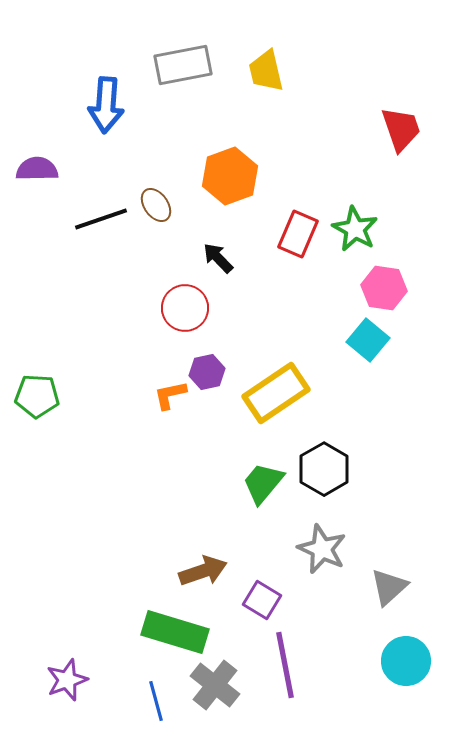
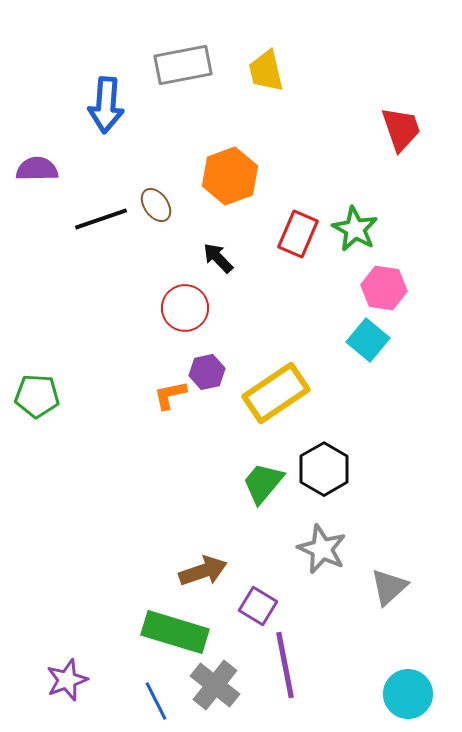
purple square: moved 4 px left, 6 px down
cyan circle: moved 2 px right, 33 px down
blue line: rotated 12 degrees counterclockwise
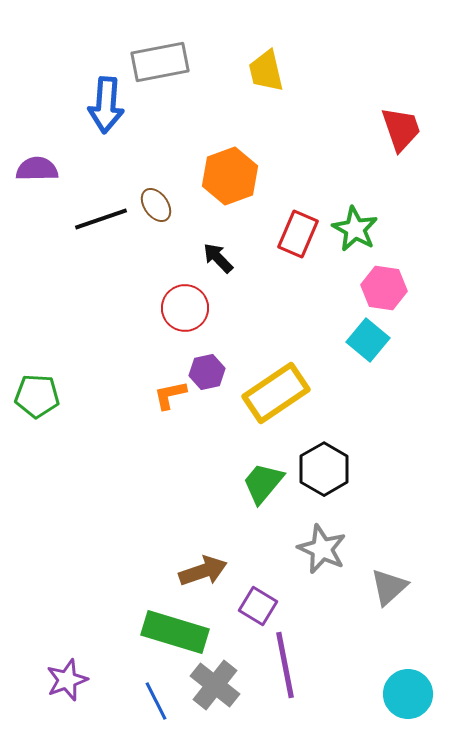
gray rectangle: moved 23 px left, 3 px up
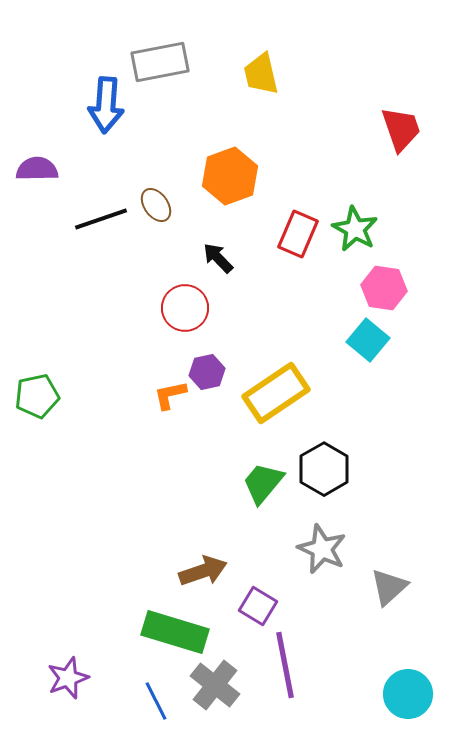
yellow trapezoid: moved 5 px left, 3 px down
green pentagon: rotated 15 degrees counterclockwise
purple star: moved 1 px right, 2 px up
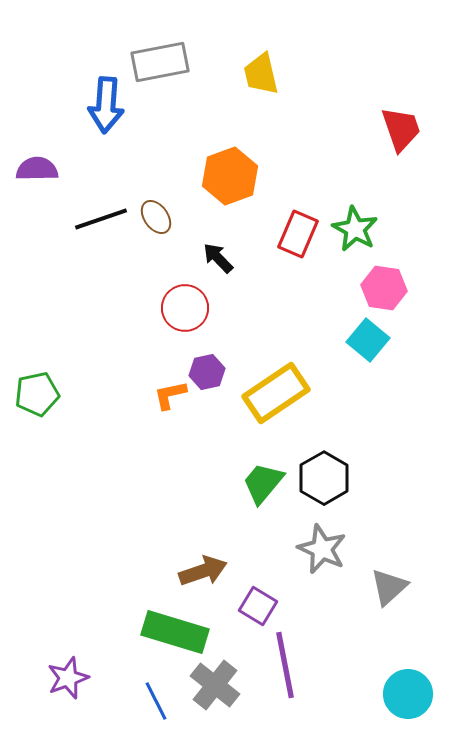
brown ellipse: moved 12 px down
green pentagon: moved 2 px up
black hexagon: moved 9 px down
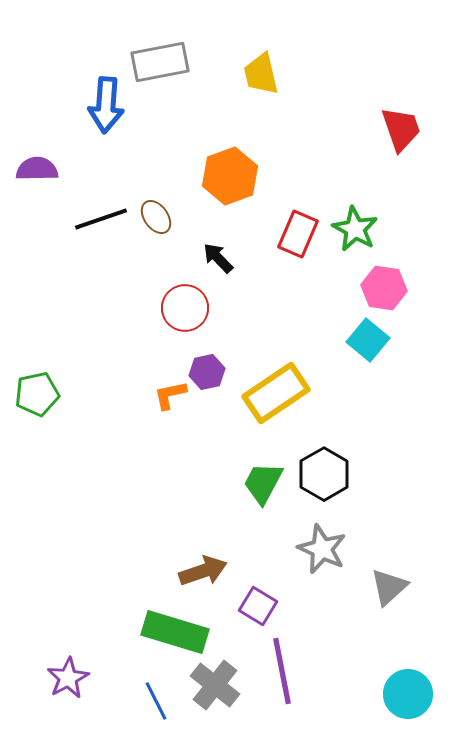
black hexagon: moved 4 px up
green trapezoid: rotated 12 degrees counterclockwise
purple line: moved 3 px left, 6 px down
purple star: rotated 9 degrees counterclockwise
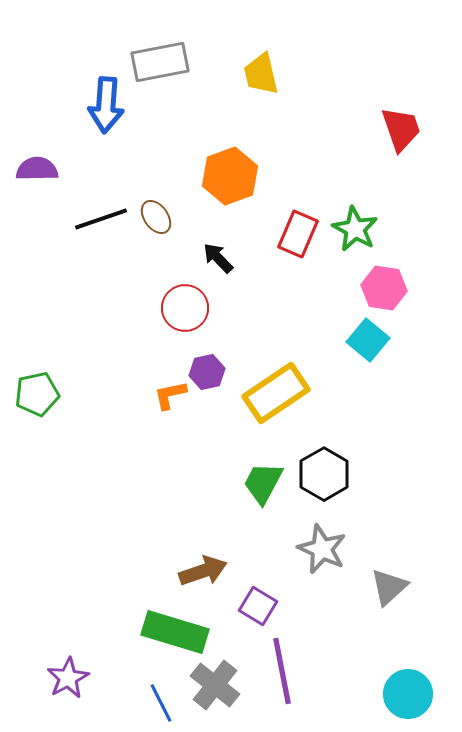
blue line: moved 5 px right, 2 px down
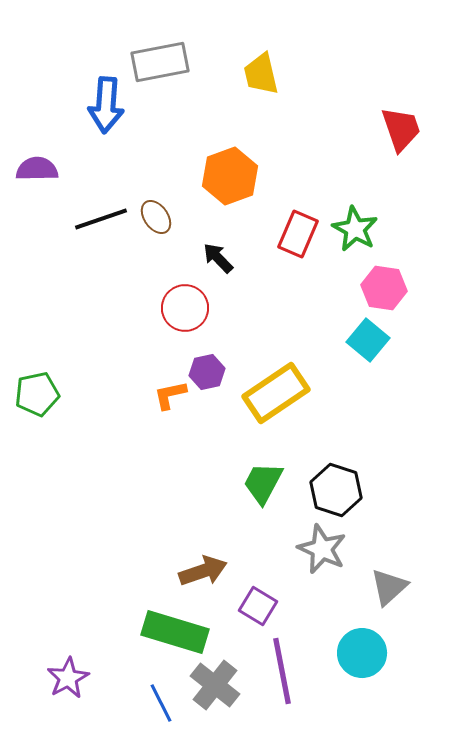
black hexagon: moved 12 px right, 16 px down; rotated 12 degrees counterclockwise
cyan circle: moved 46 px left, 41 px up
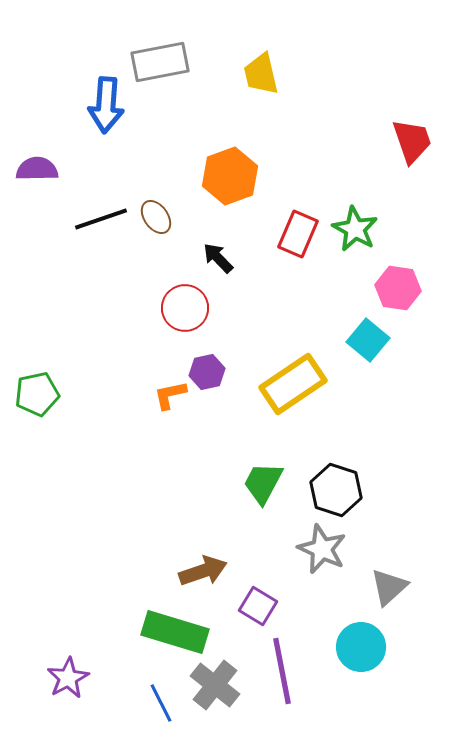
red trapezoid: moved 11 px right, 12 px down
pink hexagon: moved 14 px right
yellow rectangle: moved 17 px right, 9 px up
cyan circle: moved 1 px left, 6 px up
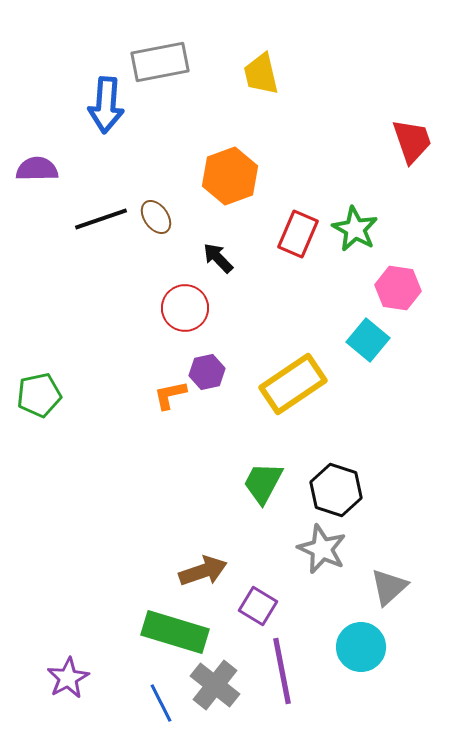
green pentagon: moved 2 px right, 1 px down
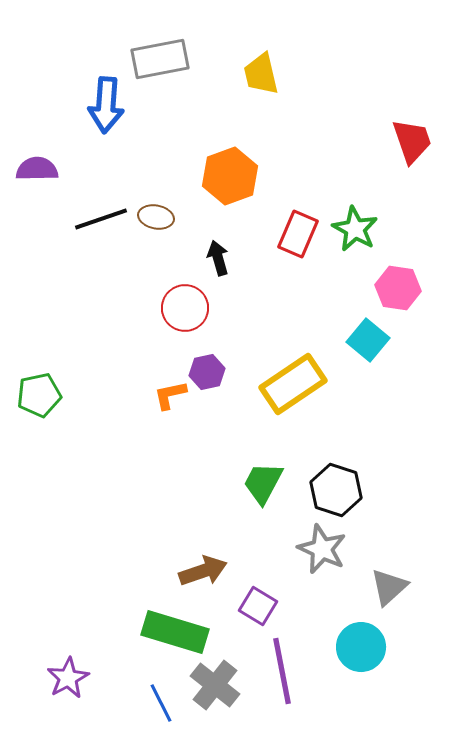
gray rectangle: moved 3 px up
brown ellipse: rotated 44 degrees counterclockwise
black arrow: rotated 28 degrees clockwise
